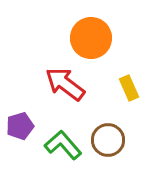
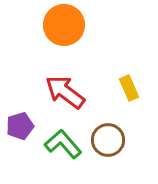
orange circle: moved 27 px left, 13 px up
red arrow: moved 8 px down
green L-shape: moved 1 px up
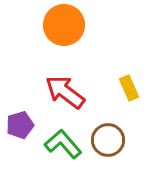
purple pentagon: moved 1 px up
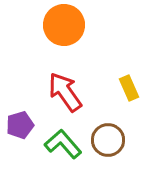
red arrow: rotated 18 degrees clockwise
